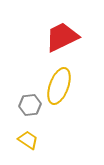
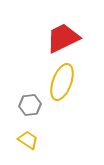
red trapezoid: moved 1 px right, 1 px down
yellow ellipse: moved 3 px right, 4 px up
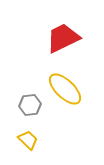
yellow ellipse: moved 3 px right, 7 px down; rotated 66 degrees counterclockwise
yellow trapezoid: rotated 10 degrees clockwise
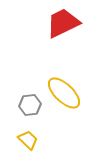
red trapezoid: moved 15 px up
yellow ellipse: moved 1 px left, 4 px down
